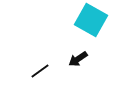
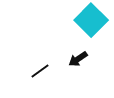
cyan square: rotated 16 degrees clockwise
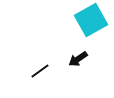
cyan square: rotated 16 degrees clockwise
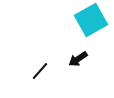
black line: rotated 12 degrees counterclockwise
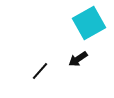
cyan square: moved 2 px left, 3 px down
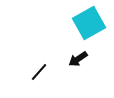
black line: moved 1 px left, 1 px down
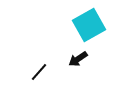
cyan square: moved 2 px down
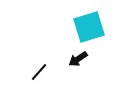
cyan square: moved 2 px down; rotated 12 degrees clockwise
